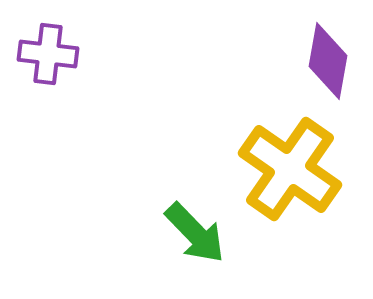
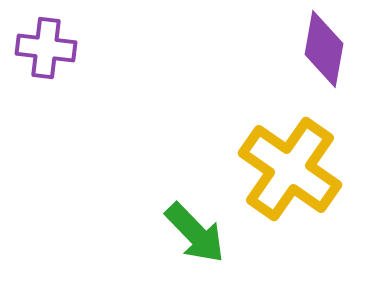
purple cross: moved 2 px left, 6 px up
purple diamond: moved 4 px left, 12 px up
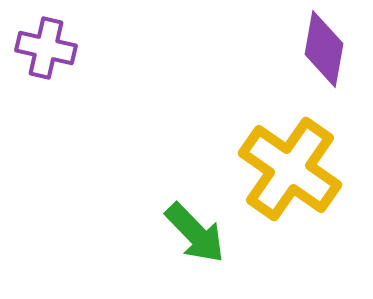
purple cross: rotated 6 degrees clockwise
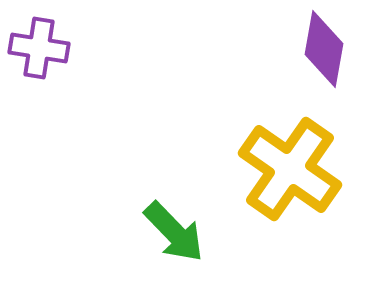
purple cross: moved 7 px left; rotated 4 degrees counterclockwise
green arrow: moved 21 px left, 1 px up
